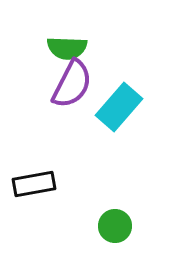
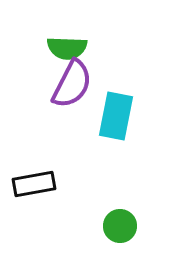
cyan rectangle: moved 3 px left, 9 px down; rotated 30 degrees counterclockwise
green circle: moved 5 px right
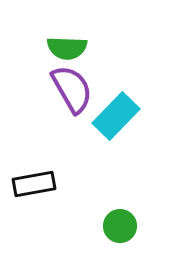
purple semicircle: moved 5 px down; rotated 57 degrees counterclockwise
cyan rectangle: rotated 33 degrees clockwise
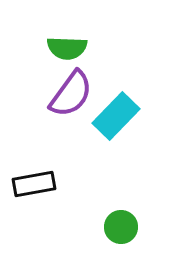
purple semicircle: moved 1 px left, 5 px down; rotated 66 degrees clockwise
green circle: moved 1 px right, 1 px down
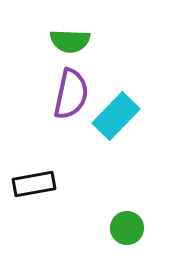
green semicircle: moved 3 px right, 7 px up
purple semicircle: rotated 24 degrees counterclockwise
green circle: moved 6 px right, 1 px down
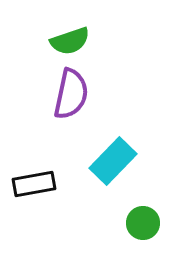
green semicircle: rotated 21 degrees counterclockwise
cyan rectangle: moved 3 px left, 45 px down
green circle: moved 16 px right, 5 px up
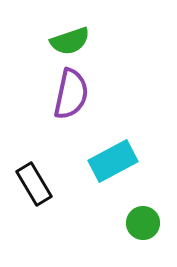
cyan rectangle: rotated 18 degrees clockwise
black rectangle: rotated 69 degrees clockwise
